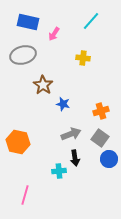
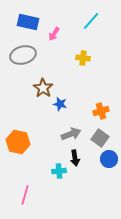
brown star: moved 3 px down
blue star: moved 3 px left
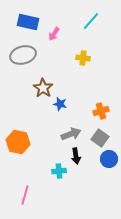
black arrow: moved 1 px right, 2 px up
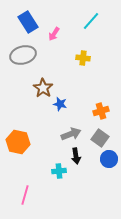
blue rectangle: rotated 45 degrees clockwise
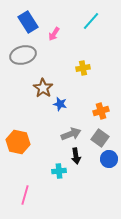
yellow cross: moved 10 px down; rotated 16 degrees counterclockwise
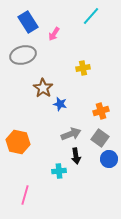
cyan line: moved 5 px up
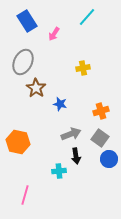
cyan line: moved 4 px left, 1 px down
blue rectangle: moved 1 px left, 1 px up
gray ellipse: moved 7 px down; rotated 50 degrees counterclockwise
brown star: moved 7 px left
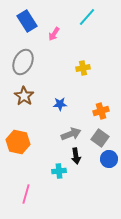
brown star: moved 12 px left, 8 px down
blue star: rotated 16 degrees counterclockwise
pink line: moved 1 px right, 1 px up
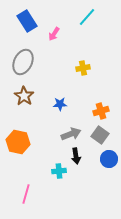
gray square: moved 3 px up
